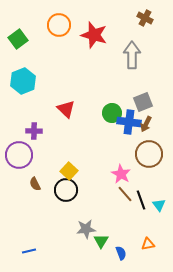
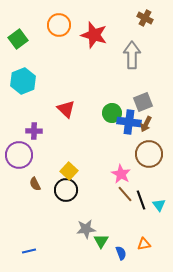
orange triangle: moved 4 px left
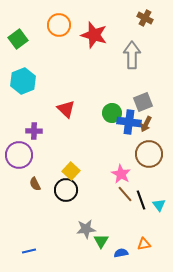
yellow square: moved 2 px right
blue semicircle: rotated 80 degrees counterclockwise
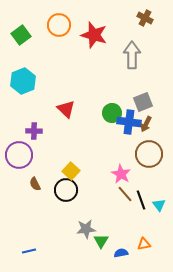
green square: moved 3 px right, 4 px up
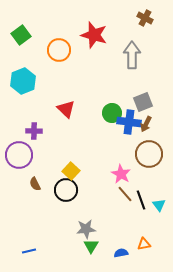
orange circle: moved 25 px down
green triangle: moved 10 px left, 5 px down
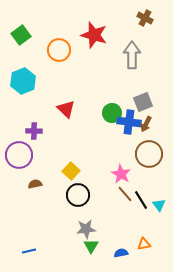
brown semicircle: rotated 104 degrees clockwise
black circle: moved 12 px right, 5 px down
black line: rotated 12 degrees counterclockwise
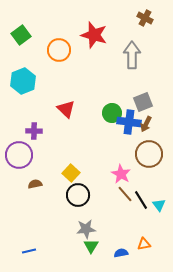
yellow square: moved 2 px down
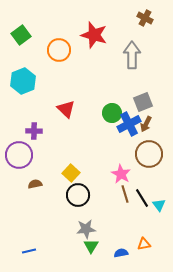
blue cross: moved 2 px down; rotated 35 degrees counterclockwise
brown line: rotated 24 degrees clockwise
black line: moved 1 px right, 2 px up
